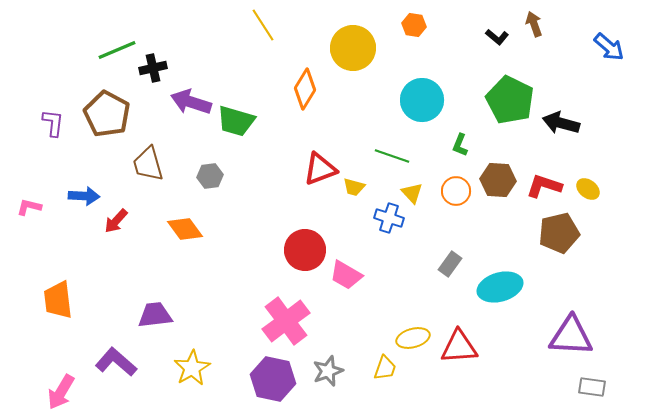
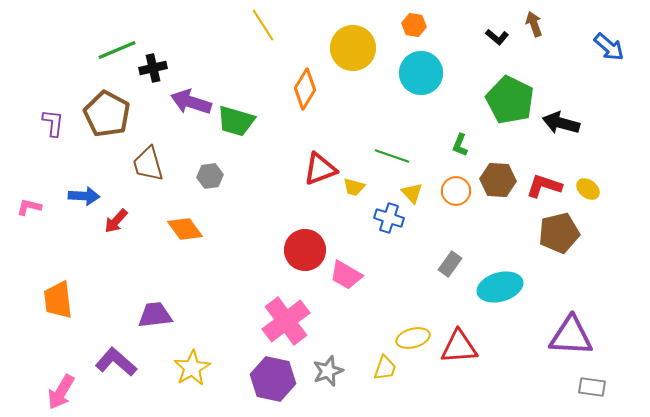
cyan circle at (422, 100): moved 1 px left, 27 px up
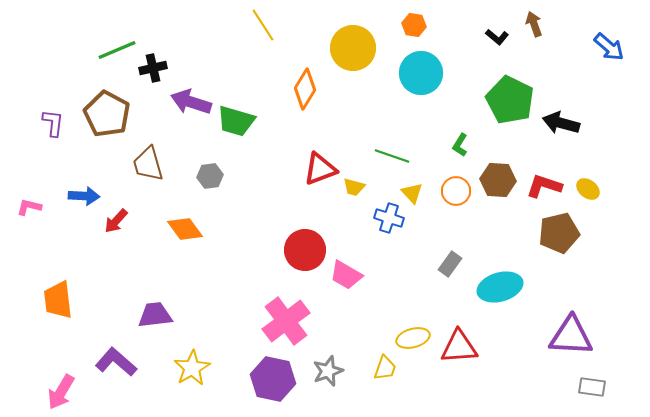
green L-shape at (460, 145): rotated 10 degrees clockwise
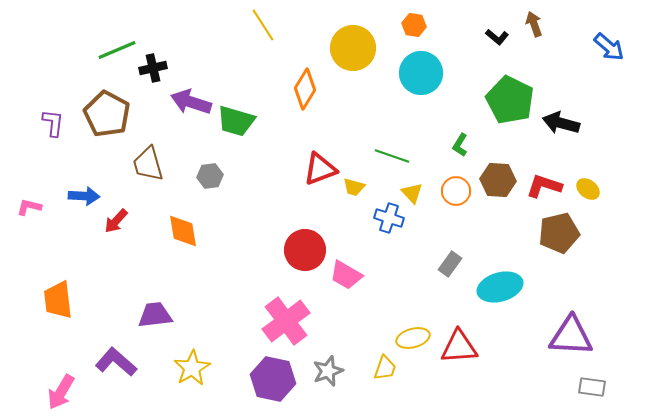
orange diamond at (185, 229): moved 2 px left, 2 px down; rotated 27 degrees clockwise
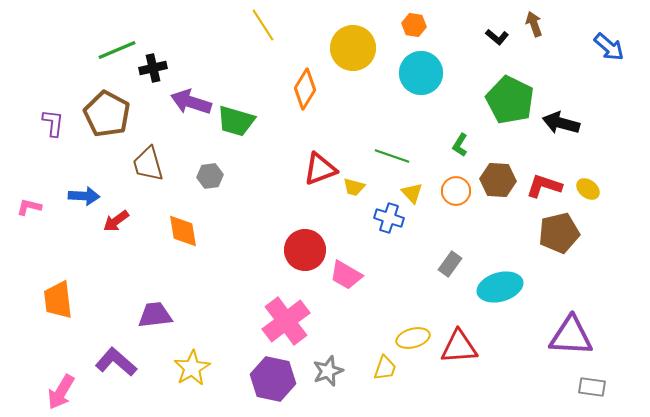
red arrow at (116, 221): rotated 12 degrees clockwise
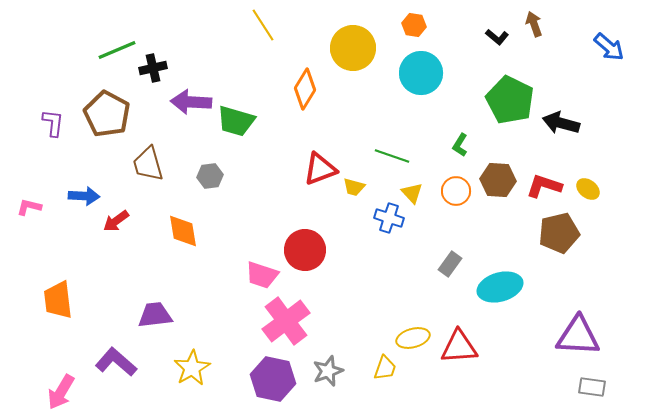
purple arrow at (191, 102): rotated 15 degrees counterclockwise
pink trapezoid at (346, 275): moved 84 px left; rotated 12 degrees counterclockwise
purple triangle at (571, 336): moved 7 px right
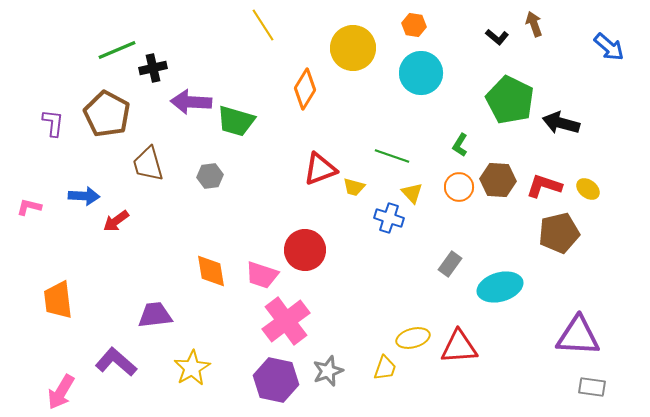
orange circle at (456, 191): moved 3 px right, 4 px up
orange diamond at (183, 231): moved 28 px right, 40 px down
purple hexagon at (273, 379): moved 3 px right, 1 px down
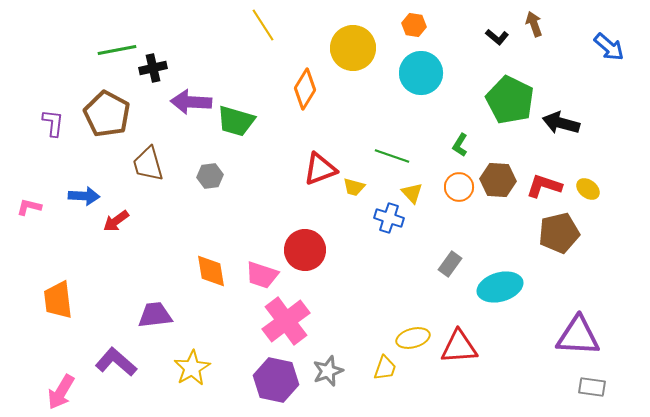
green line at (117, 50): rotated 12 degrees clockwise
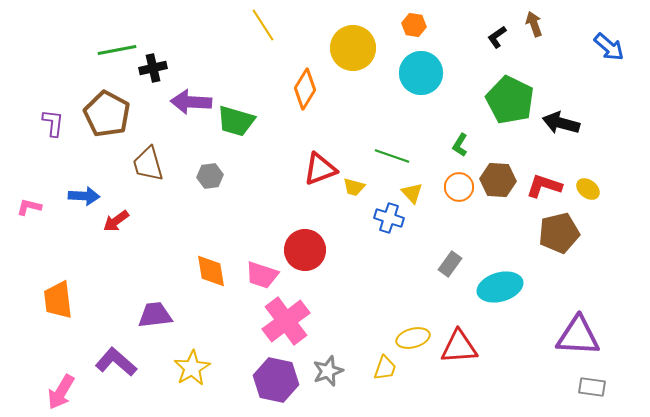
black L-shape at (497, 37): rotated 105 degrees clockwise
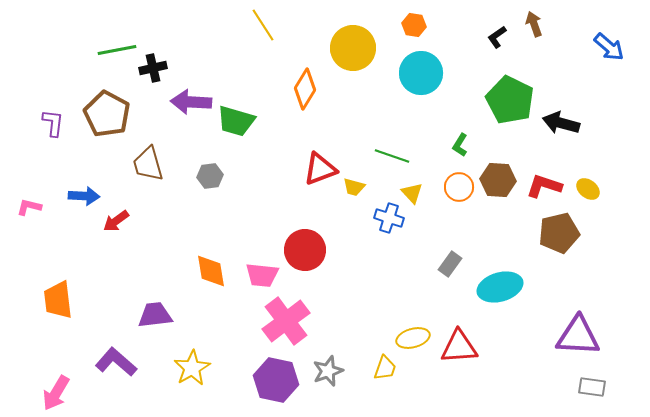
pink trapezoid at (262, 275): rotated 12 degrees counterclockwise
pink arrow at (61, 392): moved 5 px left, 1 px down
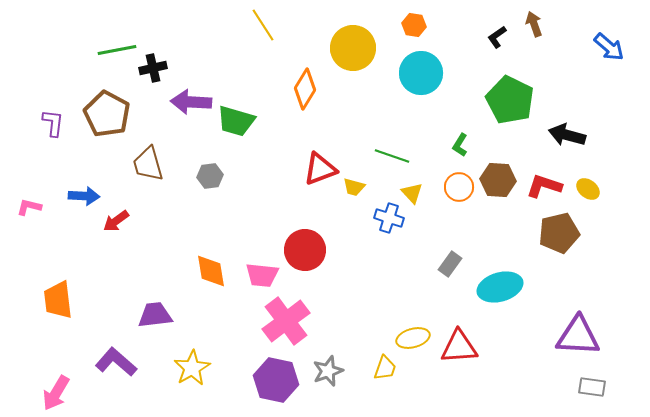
black arrow at (561, 123): moved 6 px right, 12 px down
